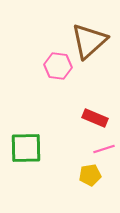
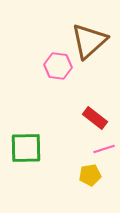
red rectangle: rotated 15 degrees clockwise
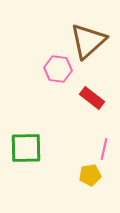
brown triangle: moved 1 px left
pink hexagon: moved 3 px down
red rectangle: moved 3 px left, 20 px up
pink line: rotated 60 degrees counterclockwise
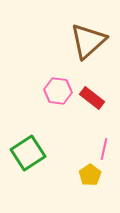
pink hexagon: moved 22 px down
green square: moved 2 px right, 5 px down; rotated 32 degrees counterclockwise
yellow pentagon: rotated 25 degrees counterclockwise
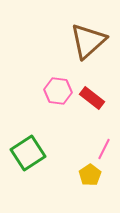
pink line: rotated 15 degrees clockwise
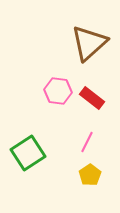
brown triangle: moved 1 px right, 2 px down
pink line: moved 17 px left, 7 px up
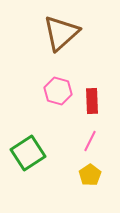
brown triangle: moved 28 px left, 10 px up
pink hexagon: rotated 8 degrees clockwise
red rectangle: moved 3 px down; rotated 50 degrees clockwise
pink line: moved 3 px right, 1 px up
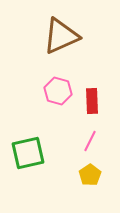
brown triangle: moved 3 px down; rotated 18 degrees clockwise
green square: rotated 20 degrees clockwise
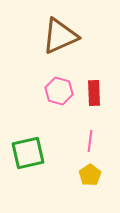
brown triangle: moved 1 px left
pink hexagon: moved 1 px right
red rectangle: moved 2 px right, 8 px up
pink line: rotated 20 degrees counterclockwise
